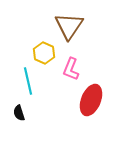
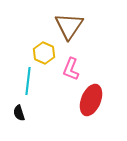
cyan line: rotated 20 degrees clockwise
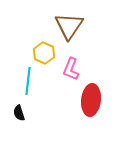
red ellipse: rotated 16 degrees counterclockwise
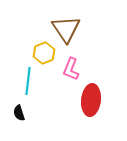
brown triangle: moved 3 px left, 3 px down; rotated 8 degrees counterclockwise
yellow hexagon: rotated 15 degrees clockwise
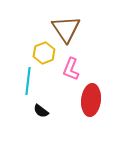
black semicircle: moved 22 px right, 2 px up; rotated 35 degrees counterclockwise
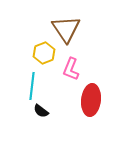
cyan line: moved 4 px right, 5 px down
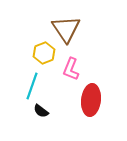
cyan line: rotated 12 degrees clockwise
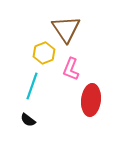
black semicircle: moved 13 px left, 9 px down
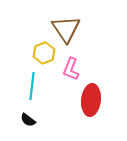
cyan line: rotated 12 degrees counterclockwise
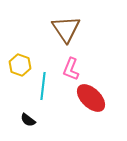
yellow hexagon: moved 24 px left, 12 px down; rotated 20 degrees counterclockwise
cyan line: moved 11 px right
red ellipse: moved 2 px up; rotated 52 degrees counterclockwise
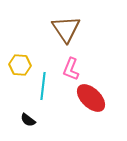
yellow hexagon: rotated 15 degrees counterclockwise
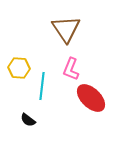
yellow hexagon: moved 1 px left, 3 px down
cyan line: moved 1 px left
